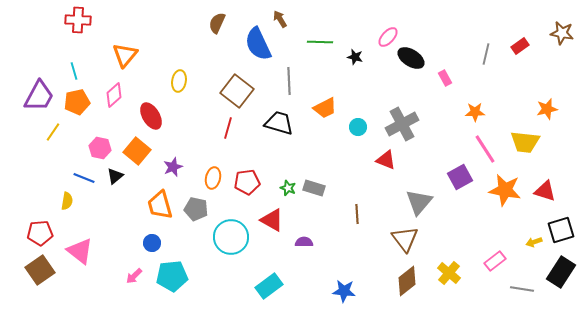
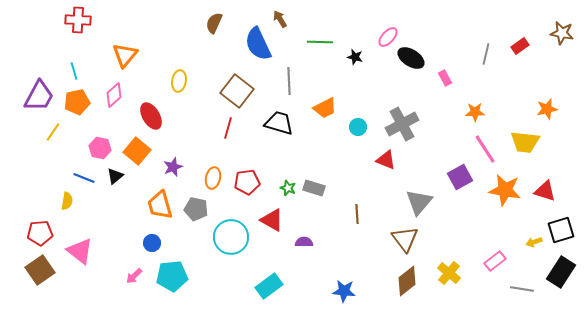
brown semicircle at (217, 23): moved 3 px left
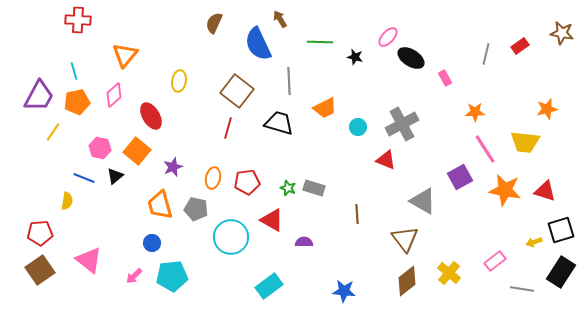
gray triangle at (419, 202): moved 4 px right, 1 px up; rotated 40 degrees counterclockwise
pink triangle at (80, 251): moved 9 px right, 9 px down
